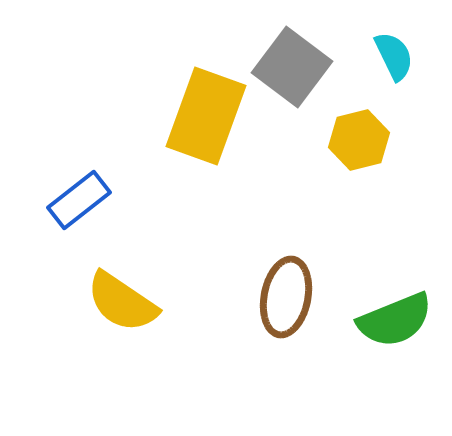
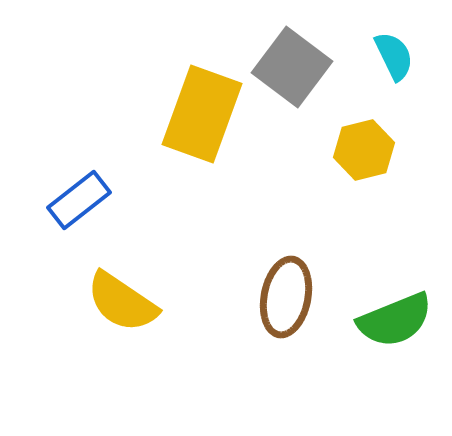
yellow rectangle: moved 4 px left, 2 px up
yellow hexagon: moved 5 px right, 10 px down
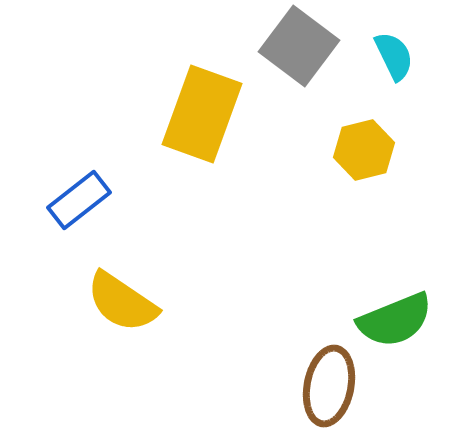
gray square: moved 7 px right, 21 px up
brown ellipse: moved 43 px right, 89 px down
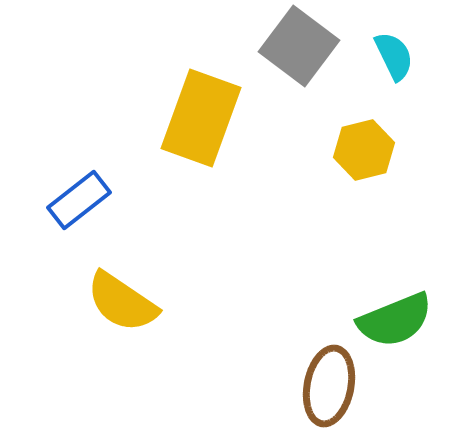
yellow rectangle: moved 1 px left, 4 px down
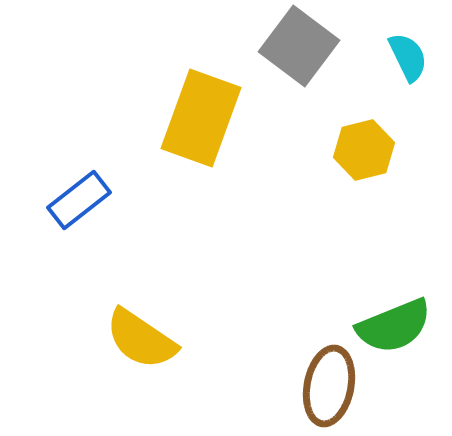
cyan semicircle: moved 14 px right, 1 px down
yellow semicircle: moved 19 px right, 37 px down
green semicircle: moved 1 px left, 6 px down
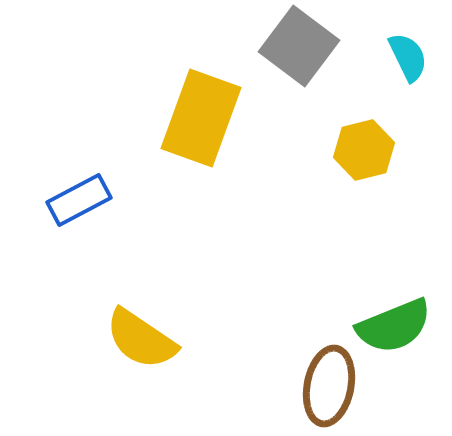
blue rectangle: rotated 10 degrees clockwise
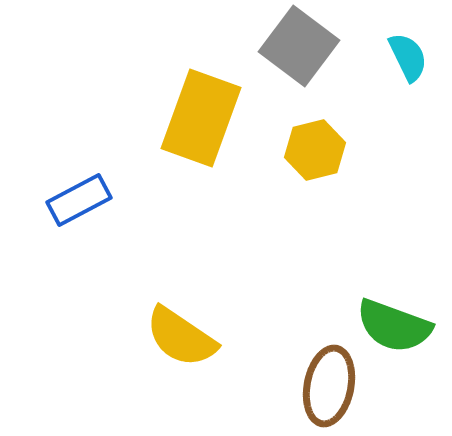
yellow hexagon: moved 49 px left
green semicircle: rotated 42 degrees clockwise
yellow semicircle: moved 40 px right, 2 px up
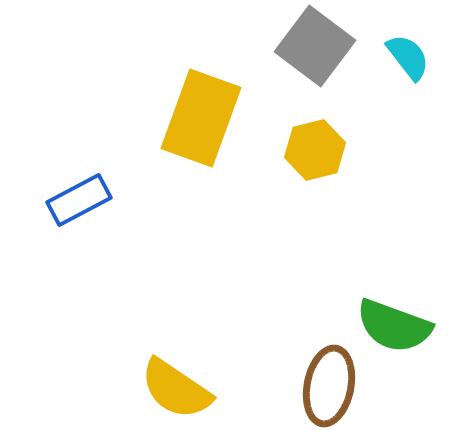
gray square: moved 16 px right
cyan semicircle: rotated 12 degrees counterclockwise
yellow semicircle: moved 5 px left, 52 px down
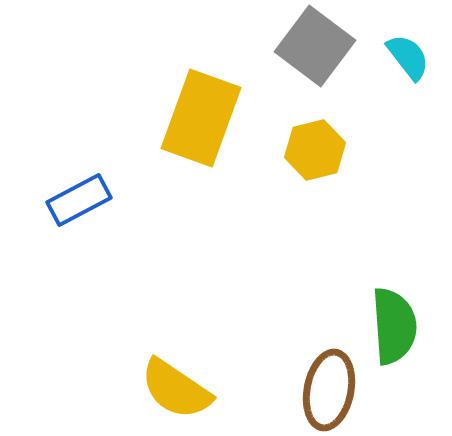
green semicircle: rotated 114 degrees counterclockwise
brown ellipse: moved 4 px down
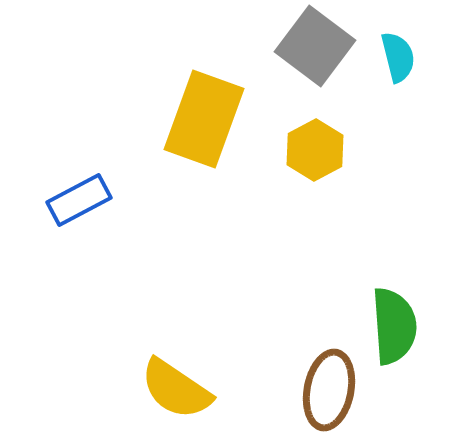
cyan semicircle: moved 10 px left; rotated 24 degrees clockwise
yellow rectangle: moved 3 px right, 1 px down
yellow hexagon: rotated 14 degrees counterclockwise
